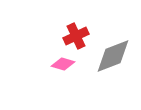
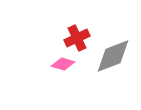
red cross: moved 1 px right, 2 px down
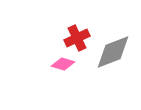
gray diamond: moved 4 px up
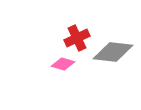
gray diamond: rotated 27 degrees clockwise
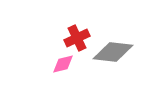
pink diamond: rotated 30 degrees counterclockwise
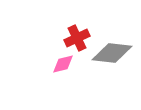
gray diamond: moved 1 px left, 1 px down
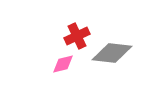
red cross: moved 2 px up
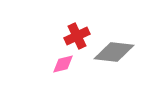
gray diamond: moved 2 px right, 1 px up
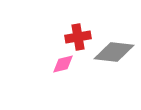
red cross: moved 1 px right, 1 px down; rotated 15 degrees clockwise
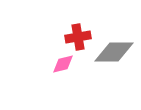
gray diamond: rotated 6 degrees counterclockwise
